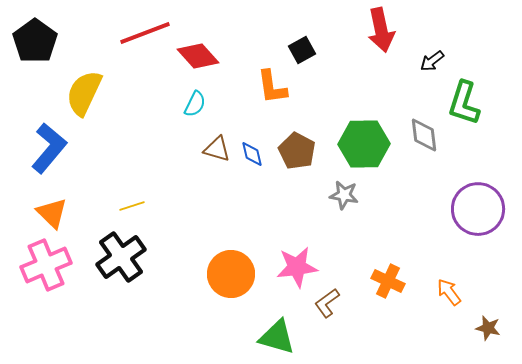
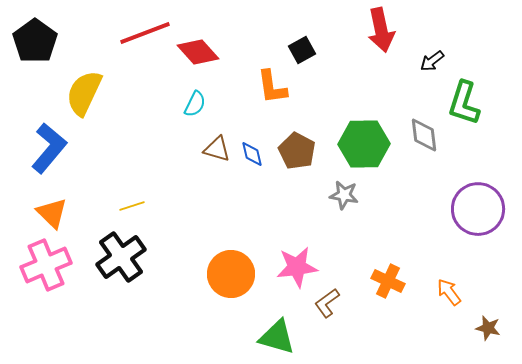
red diamond: moved 4 px up
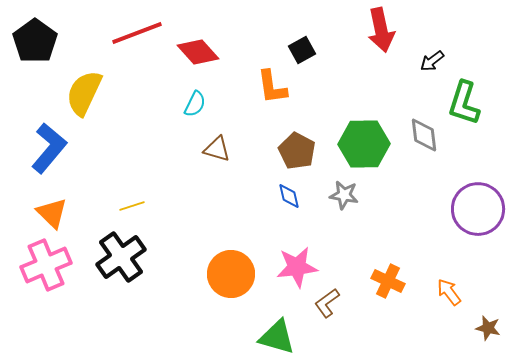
red line: moved 8 px left
blue diamond: moved 37 px right, 42 px down
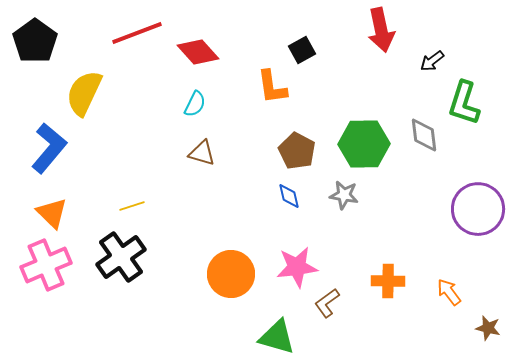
brown triangle: moved 15 px left, 4 px down
orange cross: rotated 24 degrees counterclockwise
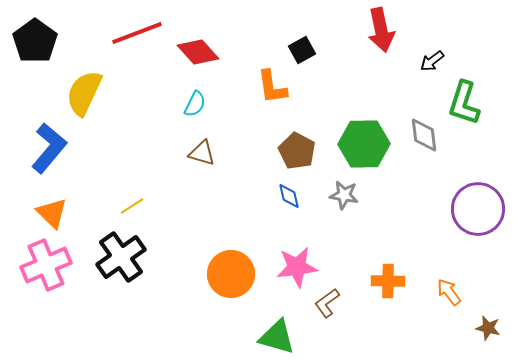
yellow line: rotated 15 degrees counterclockwise
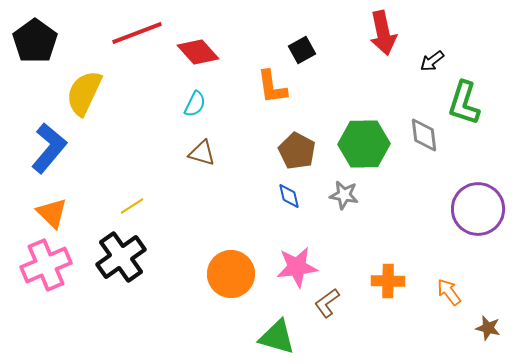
red arrow: moved 2 px right, 3 px down
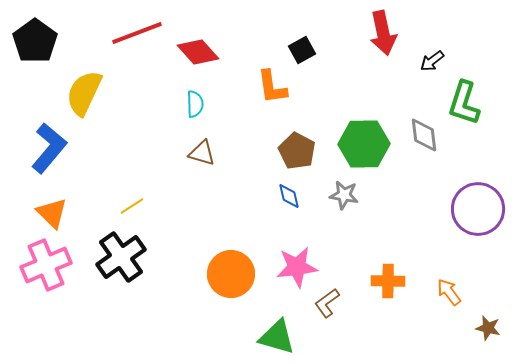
cyan semicircle: rotated 28 degrees counterclockwise
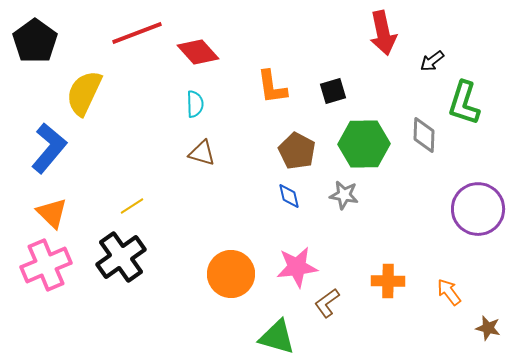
black square: moved 31 px right, 41 px down; rotated 12 degrees clockwise
gray diamond: rotated 9 degrees clockwise
